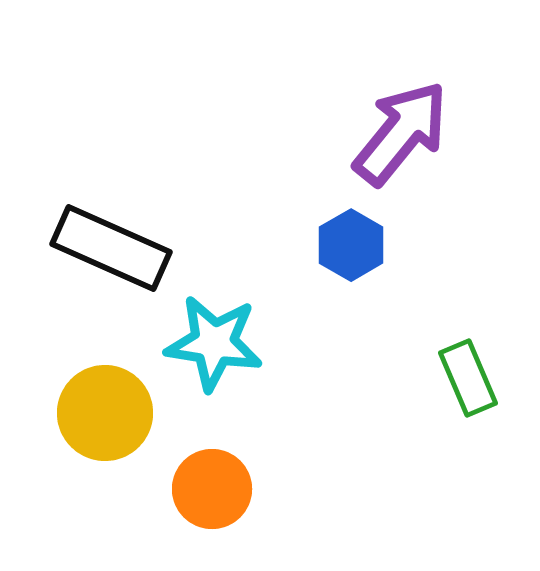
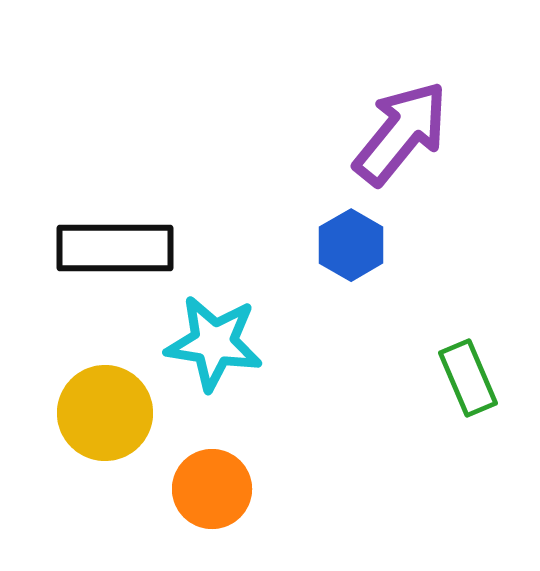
black rectangle: moved 4 px right; rotated 24 degrees counterclockwise
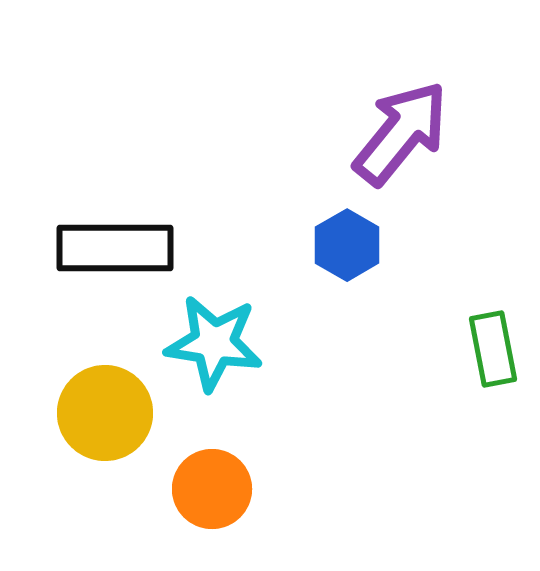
blue hexagon: moved 4 px left
green rectangle: moved 25 px right, 29 px up; rotated 12 degrees clockwise
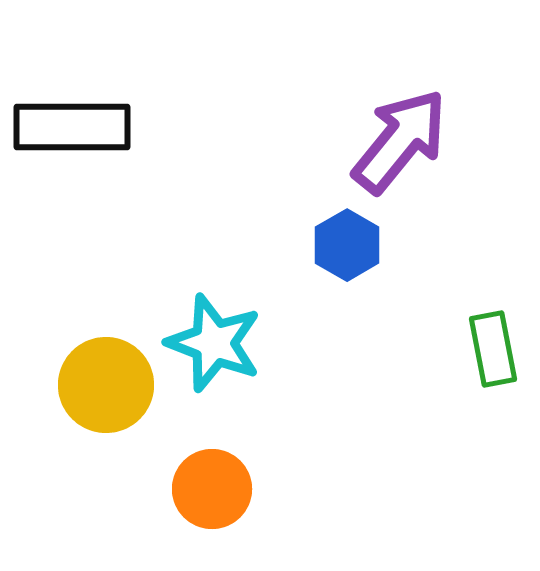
purple arrow: moved 1 px left, 8 px down
black rectangle: moved 43 px left, 121 px up
cyan star: rotated 12 degrees clockwise
yellow circle: moved 1 px right, 28 px up
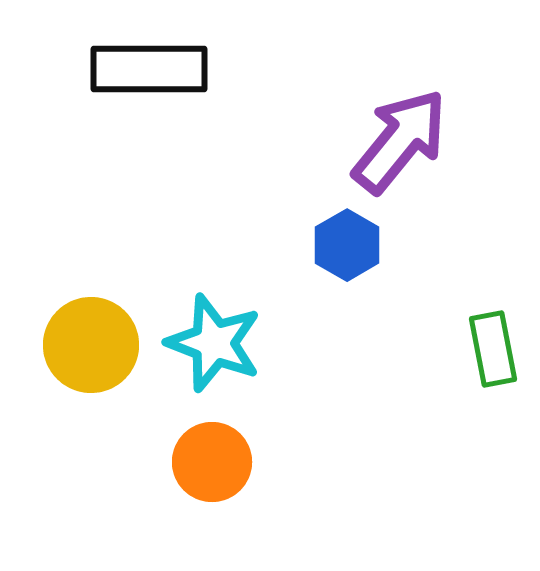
black rectangle: moved 77 px right, 58 px up
yellow circle: moved 15 px left, 40 px up
orange circle: moved 27 px up
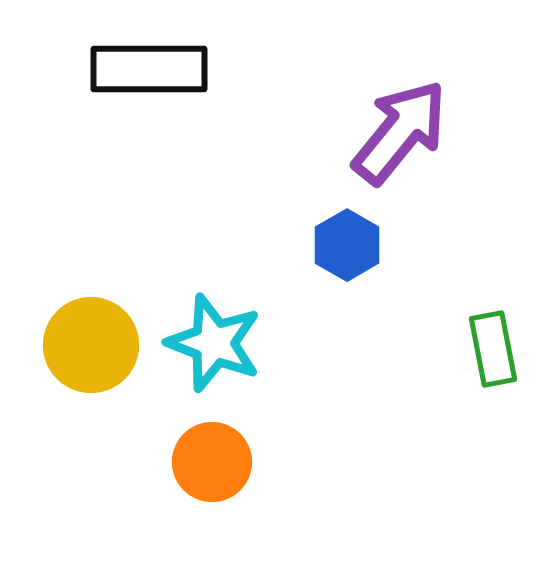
purple arrow: moved 9 px up
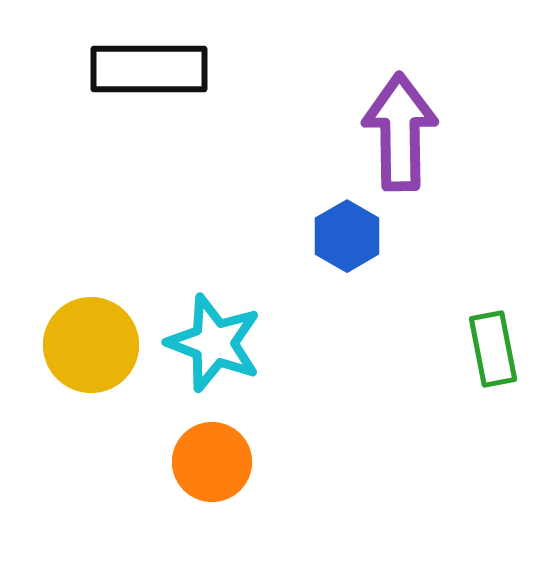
purple arrow: rotated 40 degrees counterclockwise
blue hexagon: moved 9 px up
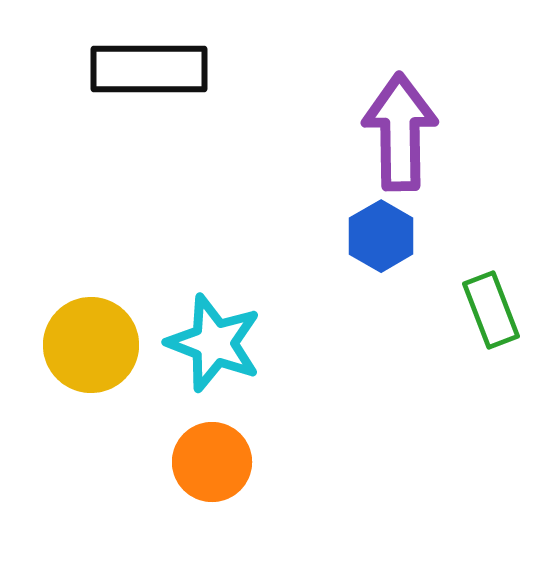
blue hexagon: moved 34 px right
green rectangle: moved 2 px left, 39 px up; rotated 10 degrees counterclockwise
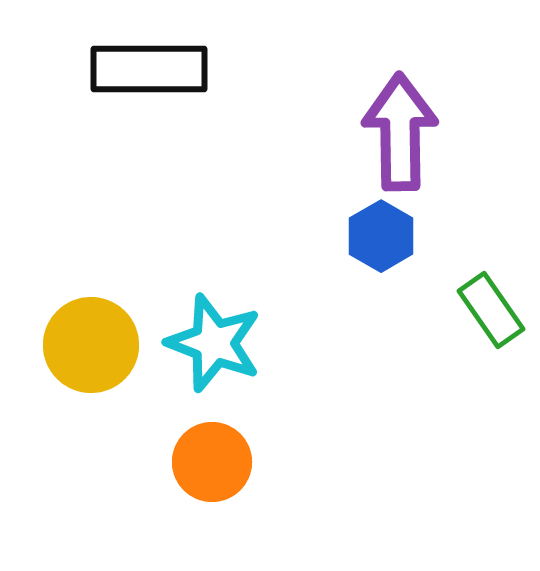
green rectangle: rotated 14 degrees counterclockwise
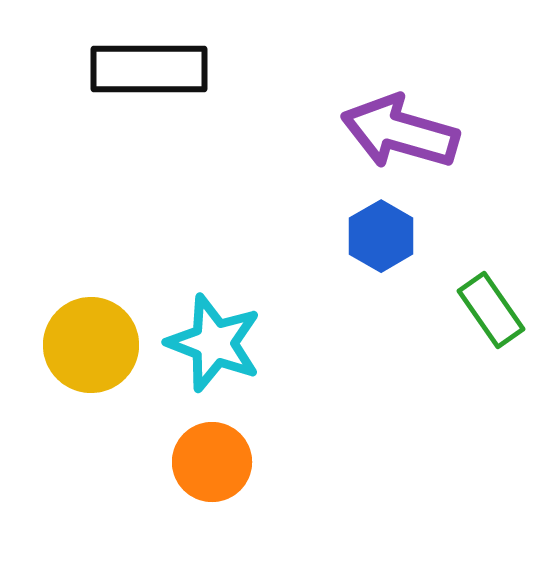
purple arrow: rotated 73 degrees counterclockwise
